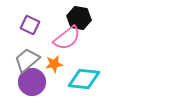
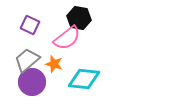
orange star: rotated 24 degrees clockwise
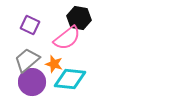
cyan diamond: moved 14 px left
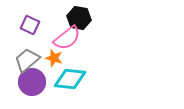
orange star: moved 6 px up
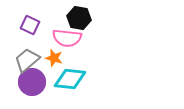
pink semicircle: rotated 44 degrees clockwise
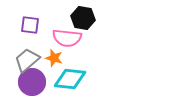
black hexagon: moved 4 px right
purple square: rotated 18 degrees counterclockwise
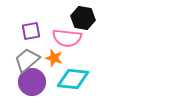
purple square: moved 1 px right, 6 px down; rotated 18 degrees counterclockwise
cyan diamond: moved 3 px right
